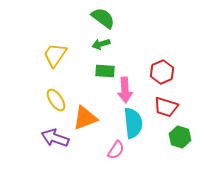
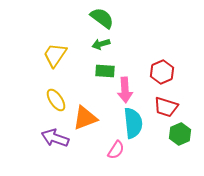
green semicircle: moved 1 px left
green hexagon: moved 3 px up; rotated 20 degrees clockwise
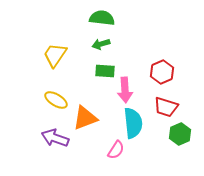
green semicircle: rotated 30 degrees counterclockwise
yellow ellipse: rotated 25 degrees counterclockwise
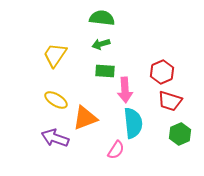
red trapezoid: moved 4 px right, 6 px up
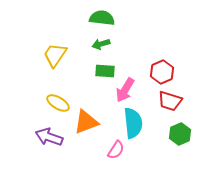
pink arrow: rotated 35 degrees clockwise
yellow ellipse: moved 2 px right, 3 px down
orange triangle: moved 1 px right, 4 px down
purple arrow: moved 6 px left, 1 px up
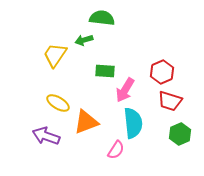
green arrow: moved 17 px left, 4 px up
purple arrow: moved 3 px left, 1 px up
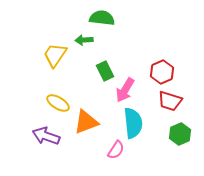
green arrow: rotated 12 degrees clockwise
green rectangle: rotated 60 degrees clockwise
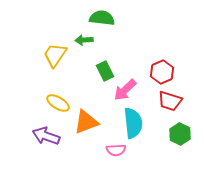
pink arrow: rotated 15 degrees clockwise
green hexagon: rotated 10 degrees counterclockwise
pink semicircle: rotated 54 degrees clockwise
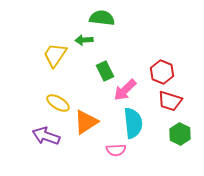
red hexagon: rotated 15 degrees counterclockwise
orange triangle: rotated 12 degrees counterclockwise
